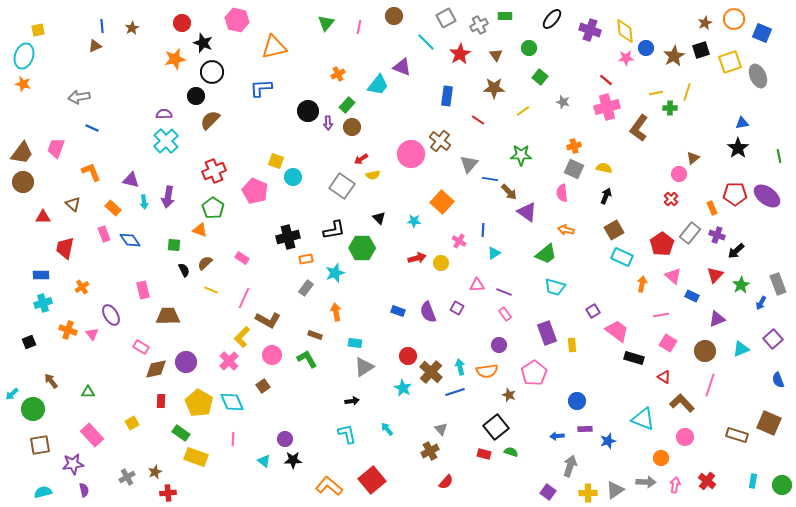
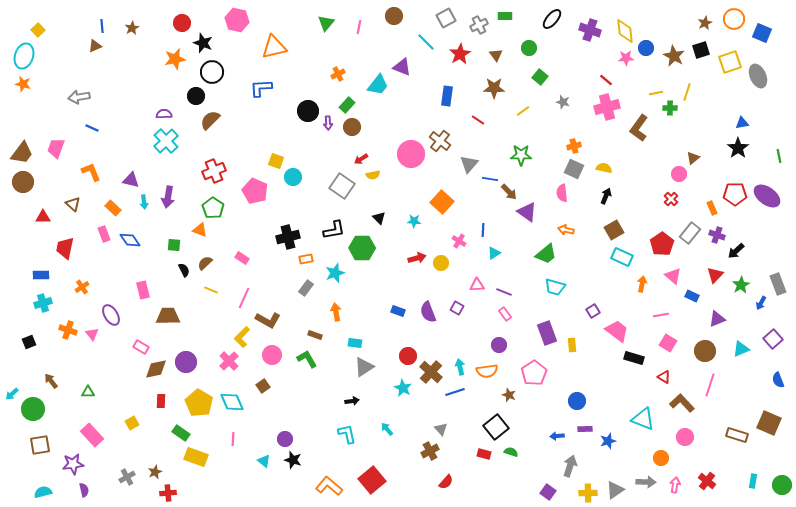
yellow square at (38, 30): rotated 32 degrees counterclockwise
brown star at (674, 56): rotated 15 degrees counterclockwise
black star at (293, 460): rotated 18 degrees clockwise
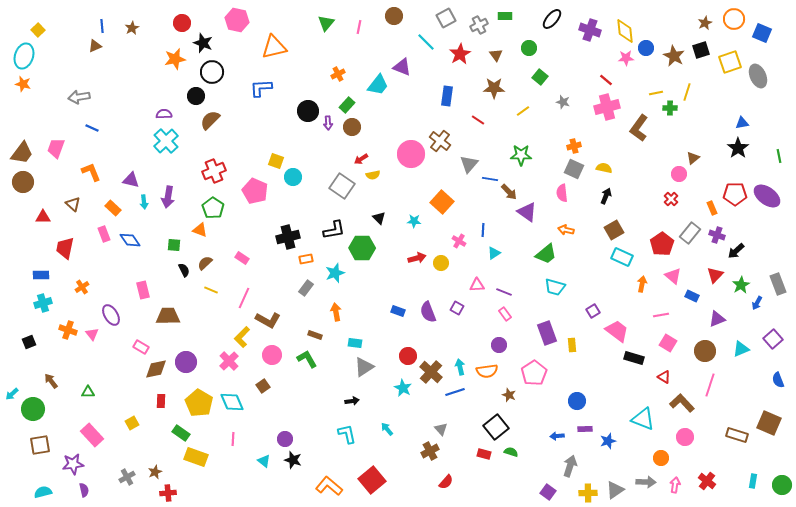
blue arrow at (761, 303): moved 4 px left
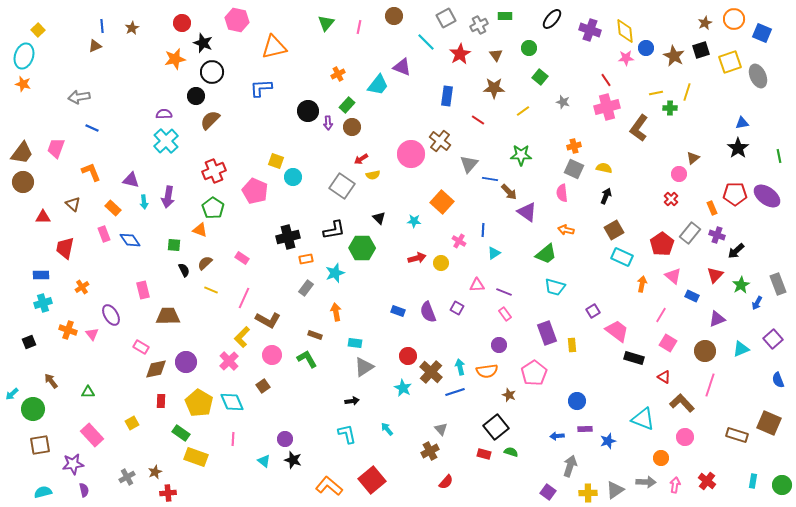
red line at (606, 80): rotated 16 degrees clockwise
pink line at (661, 315): rotated 49 degrees counterclockwise
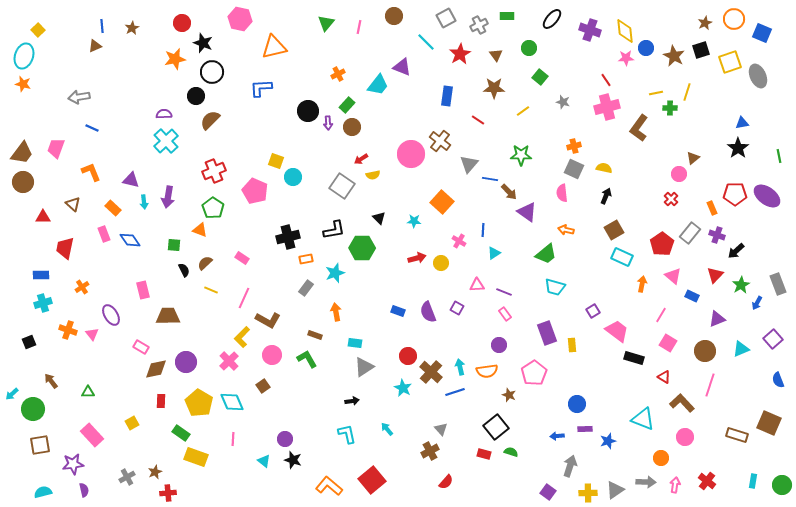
green rectangle at (505, 16): moved 2 px right
pink hexagon at (237, 20): moved 3 px right, 1 px up
blue circle at (577, 401): moved 3 px down
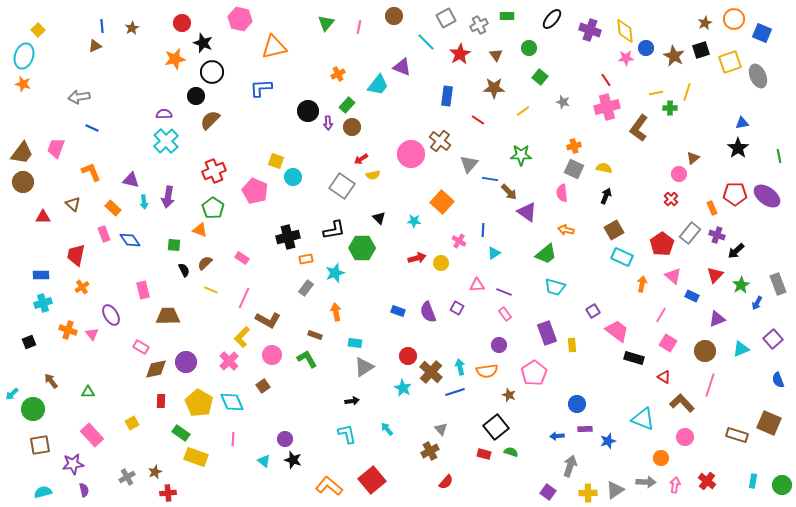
red trapezoid at (65, 248): moved 11 px right, 7 px down
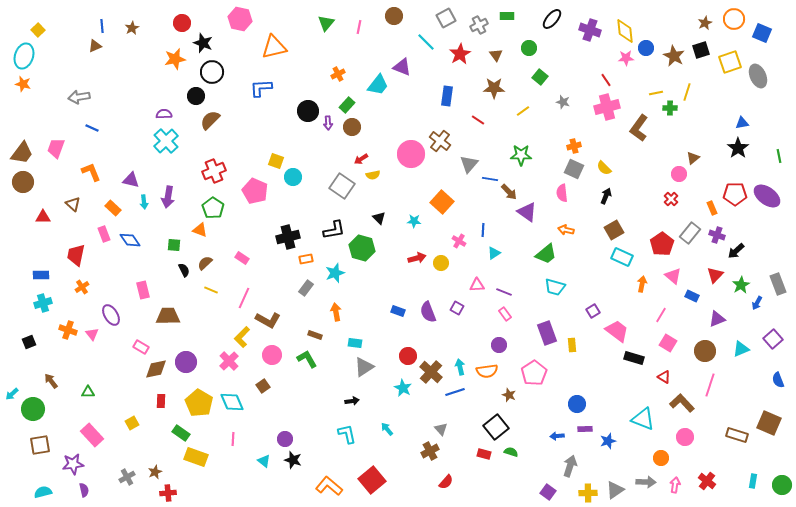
yellow semicircle at (604, 168): rotated 147 degrees counterclockwise
green hexagon at (362, 248): rotated 15 degrees clockwise
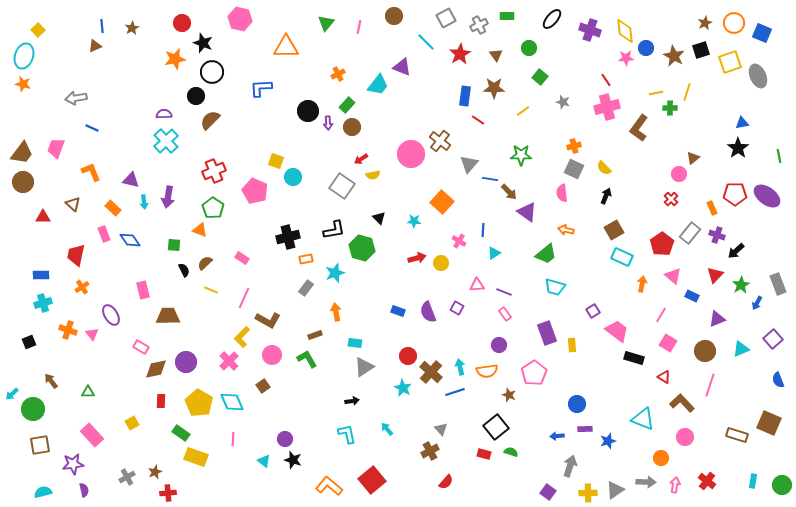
orange circle at (734, 19): moved 4 px down
orange triangle at (274, 47): moved 12 px right; rotated 12 degrees clockwise
blue rectangle at (447, 96): moved 18 px right
gray arrow at (79, 97): moved 3 px left, 1 px down
brown rectangle at (315, 335): rotated 40 degrees counterclockwise
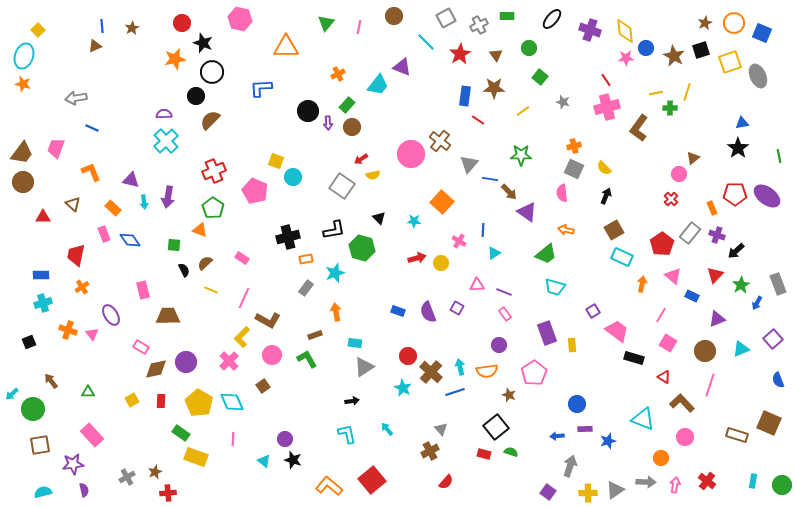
yellow square at (132, 423): moved 23 px up
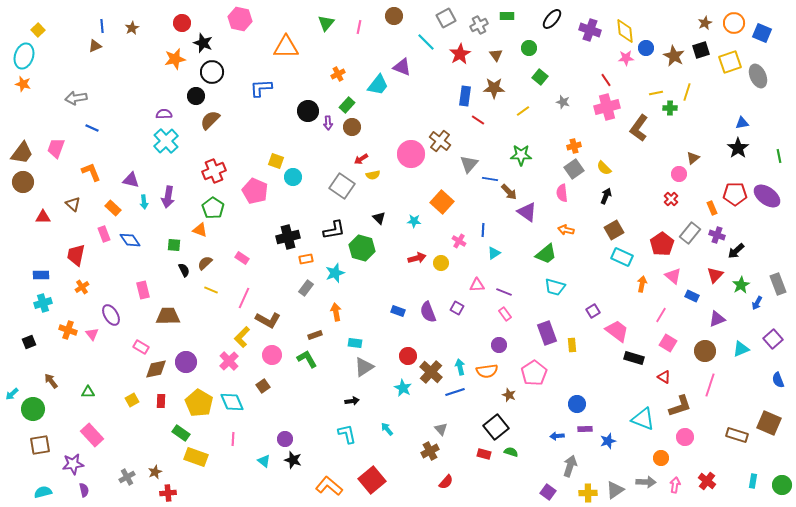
gray square at (574, 169): rotated 30 degrees clockwise
brown L-shape at (682, 403): moved 2 px left, 3 px down; rotated 115 degrees clockwise
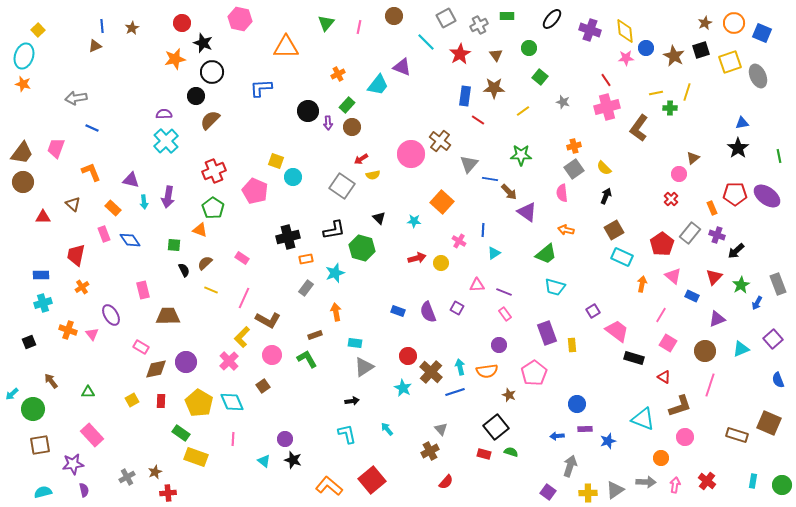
red triangle at (715, 275): moved 1 px left, 2 px down
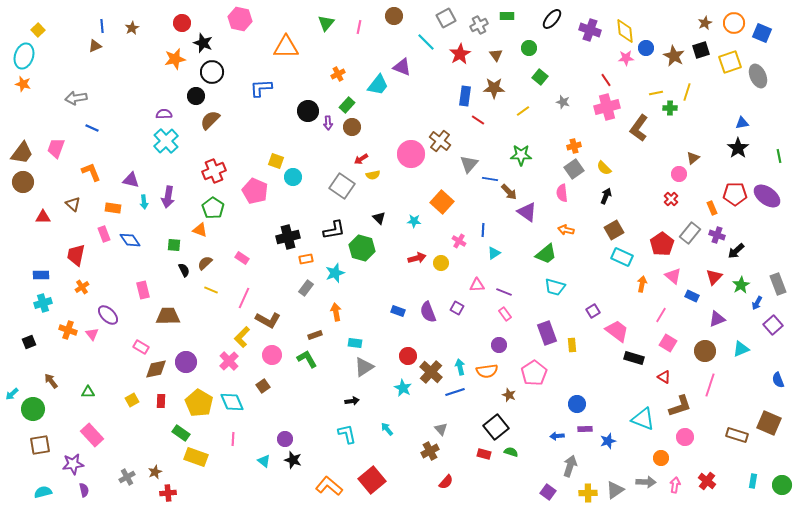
orange rectangle at (113, 208): rotated 35 degrees counterclockwise
purple ellipse at (111, 315): moved 3 px left; rotated 15 degrees counterclockwise
purple square at (773, 339): moved 14 px up
